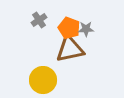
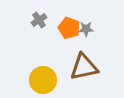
brown triangle: moved 14 px right, 18 px down
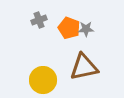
gray cross: rotated 14 degrees clockwise
